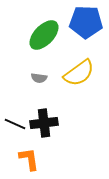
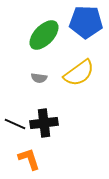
orange L-shape: rotated 10 degrees counterclockwise
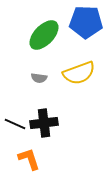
yellow semicircle: rotated 16 degrees clockwise
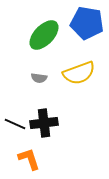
blue pentagon: moved 1 px right, 1 px down; rotated 8 degrees clockwise
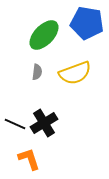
yellow semicircle: moved 4 px left
gray semicircle: moved 2 px left, 6 px up; rotated 91 degrees counterclockwise
black cross: rotated 24 degrees counterclockwise
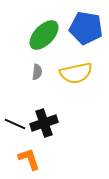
blue pentagon: moved 1 px left, 5 px down
yellow semicircle: moved 1 px right; rotated 8 degrees clockwise
black cross: rotated 12 degrees clockwise
